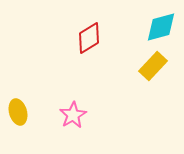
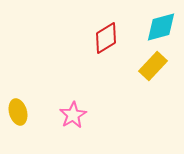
red diamond: moved 17 px right
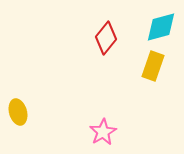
red diamond: rotated 20 degrees counterclockwise
yellow rectangle: rotated 24 degrees counterclockwise
pink star: moved 30 px right, 17 px down
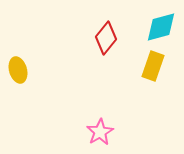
yellow ellipse: moved 42 px up
pink star: moved 3 px left
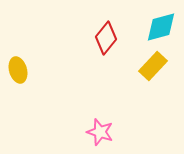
yellow rectangle: rotated 24 degrees clockwise
pink star: rotated 24 degrees counterclockwise
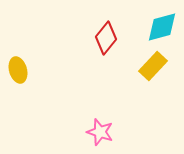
cyan diamond: moved 1 px right
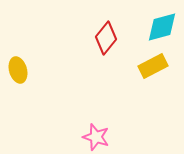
yellow rectangle: rotated 20 degrees clockwise
pink star: moved 4 px left, 5 px down
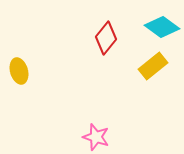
cyan diamond: rotated 52 degrees clockwise
yellow rectangle: rotated 12 degrees counterclockwise
yellow ellipse: moved 1 px right, 1 px down
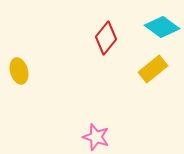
yellow rectangle: moved 3 px down
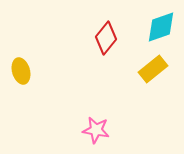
cyan diamond: moved 1 px left; rotated 56 degrees counterclockwise
yellow ellipse: moved 2 px right
pink star: moved 7 px up; rotated 8 degrees counterclockwise
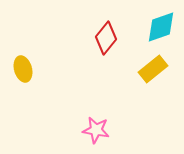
yellow ellipse: moved 2 px right, 2 px up
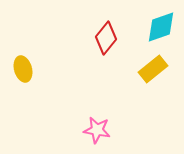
pink star: moved 1 px right
